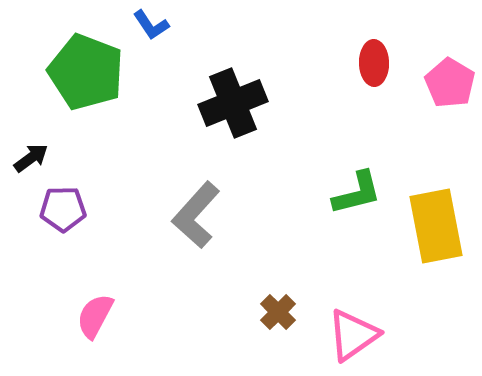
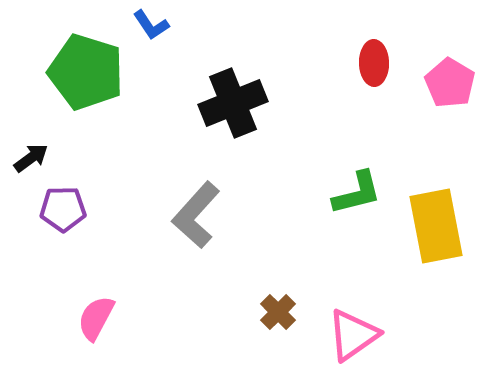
green pentagon: rotated 4 degrees counterclockwise
pink semicircle: moved 1 px right, 2 px down
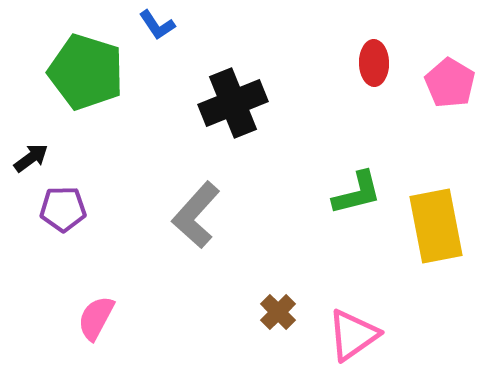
blue L-shape: moved 6 px right
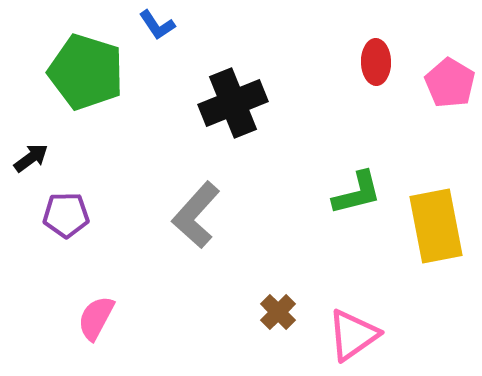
red ellipse: moved 2 px right, 1 px up
purple pentagon: moved 3 px right, 6 px down
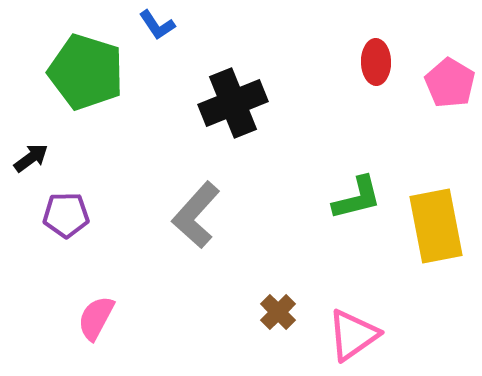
green L-shape: moved 5 px down
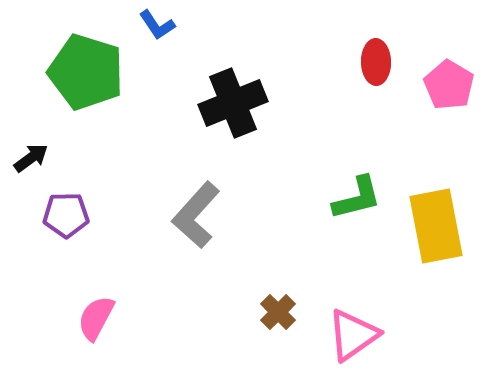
pink pentagon: moved 1 px left, 2 px down
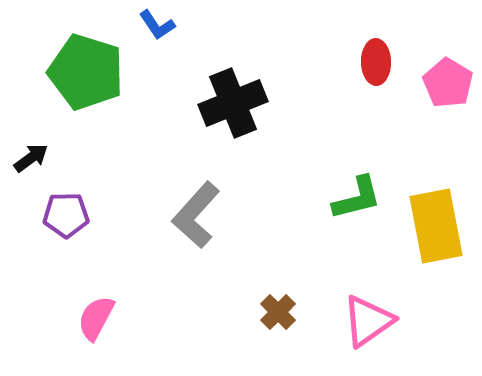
pink pentagon: moved 1 px left, 2 px up
pink triangle: moved 15 px right, 14 px up
